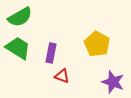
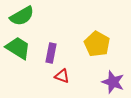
green semicircle: moved 2 px right, 1 px up
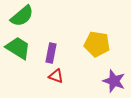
green semicircle: rotated 10 degrees counterclockwise
yellow pentagon: rotated 20 degrees counterclockwise
red triangle: moved 6 px left
purple star: moved 1 px right, 1 px up
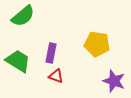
green semicircle: moved 1 px right
green trapezoid: moved 13 px down
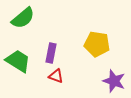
green semicircle: moved 2 px down
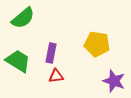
red triangle: rotated 28 degrees counterclockwise
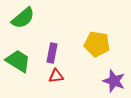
purple rectangle: moved 1 px right
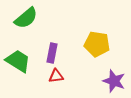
green semicircle: moved 3 px right
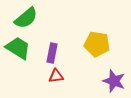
green trapezoid: moved 13 px up
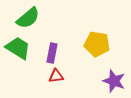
green semicircle: moved 2 px right
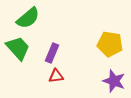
yellow pentagon: moved 13 px right
green trapezoid: rotated 16 degrees clockwise
purple rectangle: rotated 12 degrees clockwise
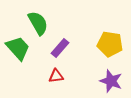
green semicircle: moved 10 px right, 5 px down; rotated 80 degrees counterclockwise
purple rectangle: moved 8 px right, 5 px up; rotated 18 degrees clockwise
purple star: moved 3 px left
